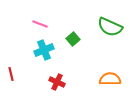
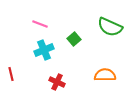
green square: moved 1 px right
orange semicircle: moved 5 px left, 4 px up
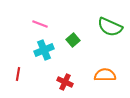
green square: moved 1 px left, 1 px down
red line: moved 7 px right; rotated 24 degrees clockwise
red cross: moved 8 px right
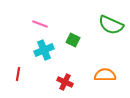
green semicircle: moved 1 px right, 2 px up
green square: rotated 24 degrees counterclockwise
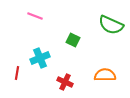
pink line: moved 5 px left, 8 px up
cyan cross: moved 4 px left, 8 px down
red line: moved 1 px left, 1 px up
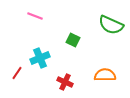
red line: rotated 24 degrees clockwise
